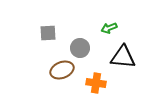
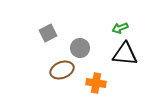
green arrow: moved 11 px right
gray square: rotated 24 degrees counterclockwise
black triangle: moved 2 px right, 3 px up
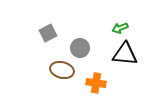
brown ellipse: rotated 35 degrees clockwise
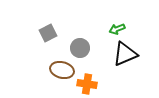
green arrow: moved 3 px left, 1 px down
black triangle: rotated 28 degrees counterclockwise
orange cross: moved 9 px left, 1 px down
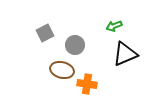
green arrow: moved 3 px left, 3 px up
gray square: moved 3 px left
gray circle: moved 5 px left, 3 px up
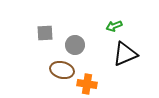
gray square: rotated 24 degrees clockwise
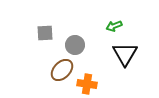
black triangle: rotated 36 degrees counterclockwise
brown ellipse: rotated 60 degrees counterclockwise
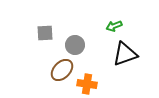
black triangle: rotated 40 degrees clockwise
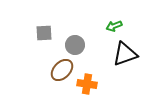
gray square: moved 1 px left
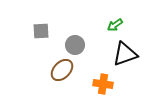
green arrow: moved 1 px right, 1 px up; rotated 14 degrees counterclockwise
gray square: moved 3 px left, 2 px up
orange cross: moved 16 px right
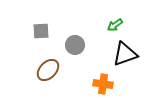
brown ellipse: moved 14 px left
